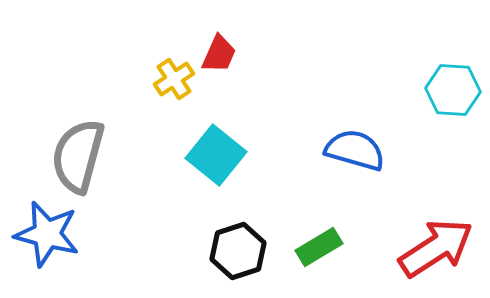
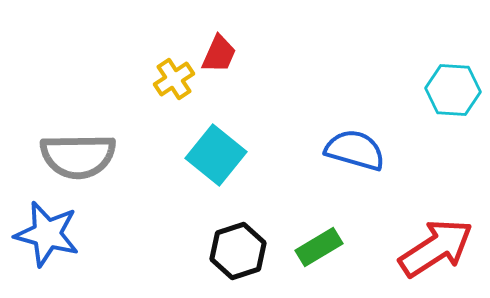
gray semicircle: rotated 106 degrees counterclockwise
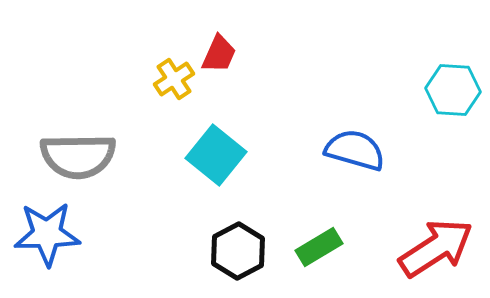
blue star: rotated 16 degrees counterclockwise
black hexagon: rotated 10 degrees counterclockwise
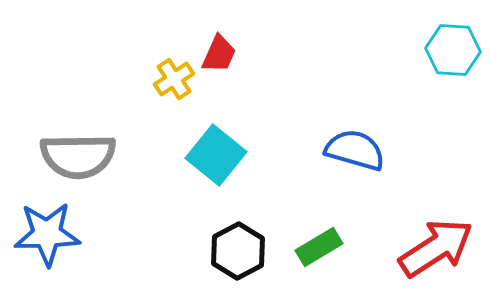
cyan hexagon: moved 40 px up
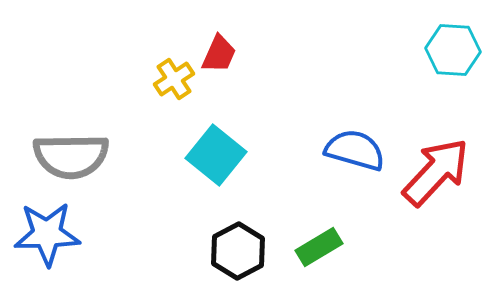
gray semicircle: moved 7 px left
red arrow: moved 76 px up; rotated 14 degrees counterclockwise
